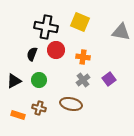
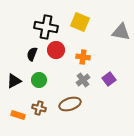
brown ellipse: moved 1 px left; rotated 30 degrees counterclockwise
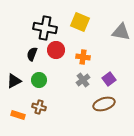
black cross: moved 1 px left, 1 px down
brown ellipse: moved 34 px right
brown cross: moved 1 px up
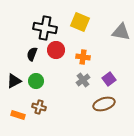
green circle: moved 3 px left, 1 px down
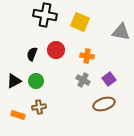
black cross: moved 13 px up
orange cross: moved 4 px right, 1 px up
gray cross: rotated 24 degrees counterclockwise
brown cross: rotated 24 degrees counterclockwise
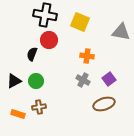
red circle: moved 7 px left, 10 px up
orange rectangle: moved 1 px up
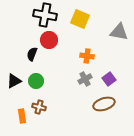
yellow square: moved 3 px up
gray triangle: moved 2 px left
gray cross: moved 2 px right, 1 px up; rotated 32 degrees clockwise
brown cross: rotated 24 degrees clockwise
orange rectangle: moved 4 px right, 2 px down; rotated 64 degrees clockwise
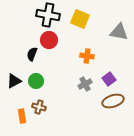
black cross: moved 3 px right
gray cross: moved 5 px down
brown ellipse: moved 9 px right, 3 px up
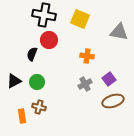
black cross: moved 4 px left
green circle: moved 1 px right, 1 px down
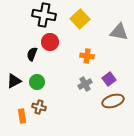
yellow square: rotated 24 degrees clockwise
red circle: moved 1 px right, 2 px down
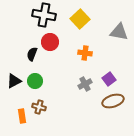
orange cross: moved 2 px left, 3 px up
green circle: moved 2 px left, 1 px up
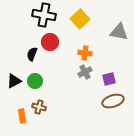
purple square: rotated 24 degrees clockwise
gray cross: moved 12 px up
